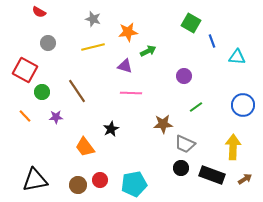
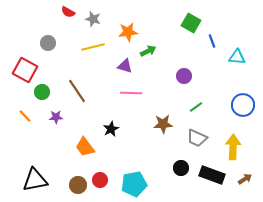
red semicircle: moved 29 px right
gray trapezoid: moved 12 px right, 6 px up
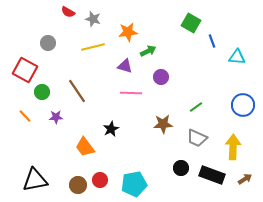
purple circle: moved 23 px left, 1 px down
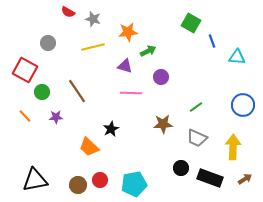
orange trapezoid: moved 4 px right; rotated 10 degrees counterclockwise
black rectangle: moved 2 px left, 3 px down
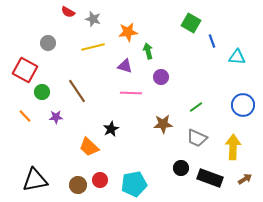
green arrow: rotated 77 degrees counterclockwise
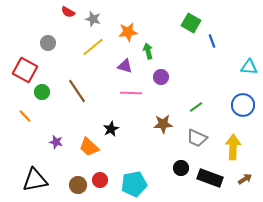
yellow line: rotated 25 degrees counterclockwise
cyan triangle: moved 12 px right, 10 px down
purple star: moved 25 px down; rotated 16 degrees clockwise
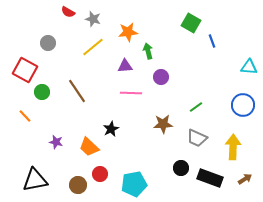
purple triangle: rotated 21 degrees counterclockwise
red circle: moved 6 px up
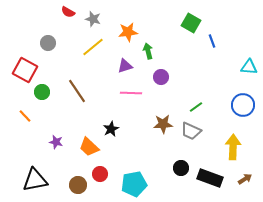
purple triangle: rotated 14 degrees counterclockwise
gray trapezoid: moved 6 px left, 7 px up
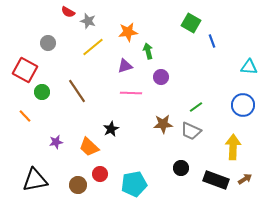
gray star: moved 5 px left, 2 px down
purple star: rotated 24 degrees counterclockwise
black rectangle: moved 6 px right, 2 px down
